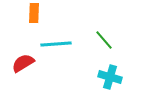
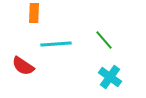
red semicircle: moved 3 px down; rotated 115 degrees counterclockwise
cyan cross: rotated 20 degrees clockwise
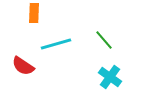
cyan line: rotated 12 degrees counterclockwise
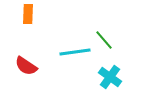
orange rectangle: moved 6 px left, 1 px down
cyan line: moved 19 px right, 8 px down; rotated 8 degrees clockwise
red semicircle: moved 3 px right
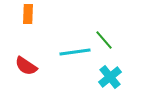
cyan cross: rotated 15 degrees clockwise
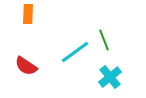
green line: rotated 20 degrees clockwise
cyan line: rotated 28 degrees counterclockwise
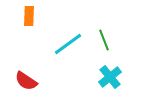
orange rectangle: moved 1 px right, 2 px down
cyan line: moved 7 px left, 8 px up
red semicircle: moved 15 px down
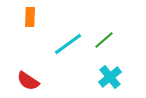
orange rectangle: moved 1 px right, 1 px down
green line: rotated 70 degrees clockwise
red semicircle: moved 2 px right
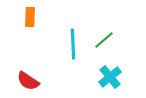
cyan line: moved 5 px right; rotated 56 degrees counterclockwise
